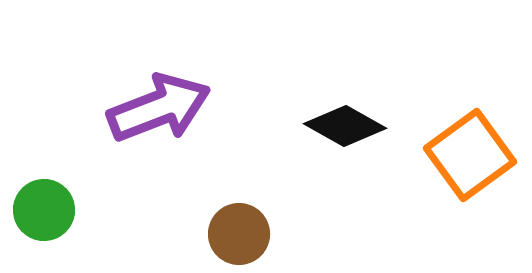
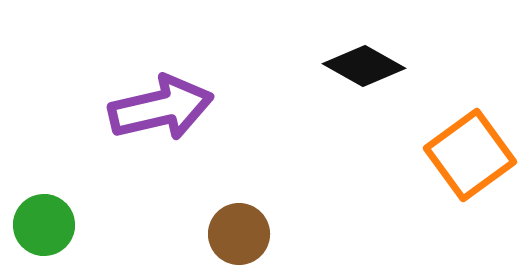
purple arrow: moved 2 px right; rotated 8 degrees clockwise
black diamond: moved 19 px right, 60 px up
green circle: moved 15 px down
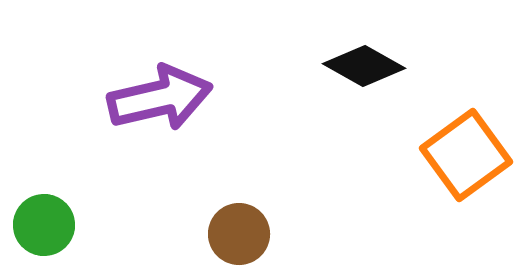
purple arrow: moved 1 px left, 10 px up
orange square: moved 4 px left
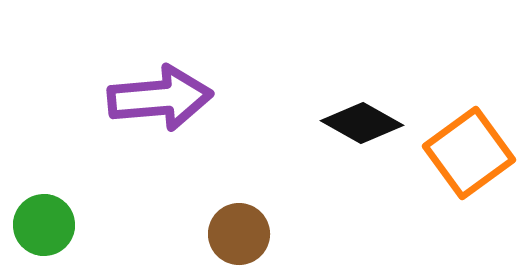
black diamond: moved 2 px left, 57 px down
purple arrow: rotated 8 degrees clockwise
orange square: moved 3 px right, 2 px up
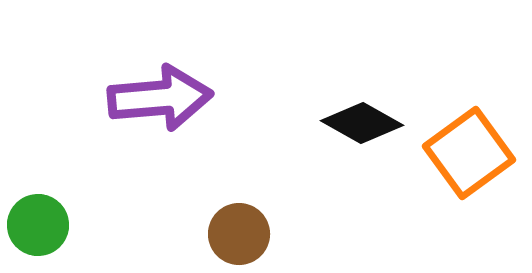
green circle: moved 6 px left
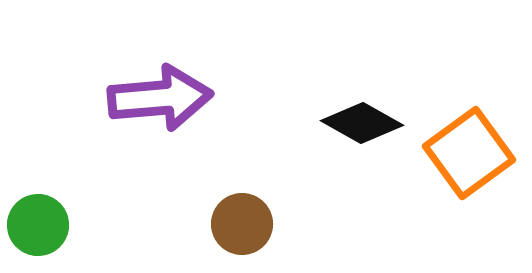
brown circle: moved 3 px right, 10 px up
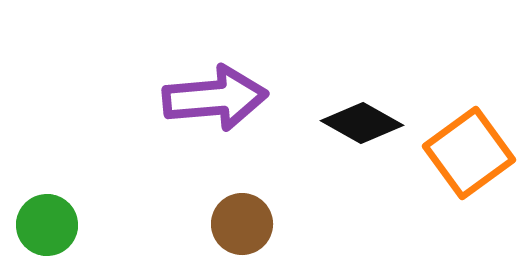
purple arrow: moved 55 px right
green circle: moved 9 px right
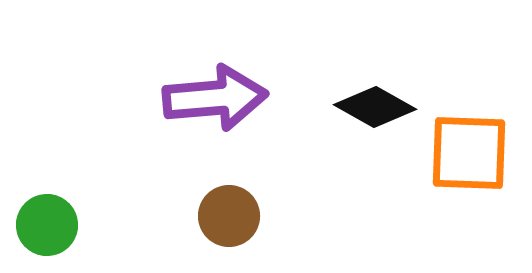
black diamond: moved 13 px right, 16 px up
orange square: rotated 38 degrees clockwise
brown circle: moved 13 px left, 8 px up
